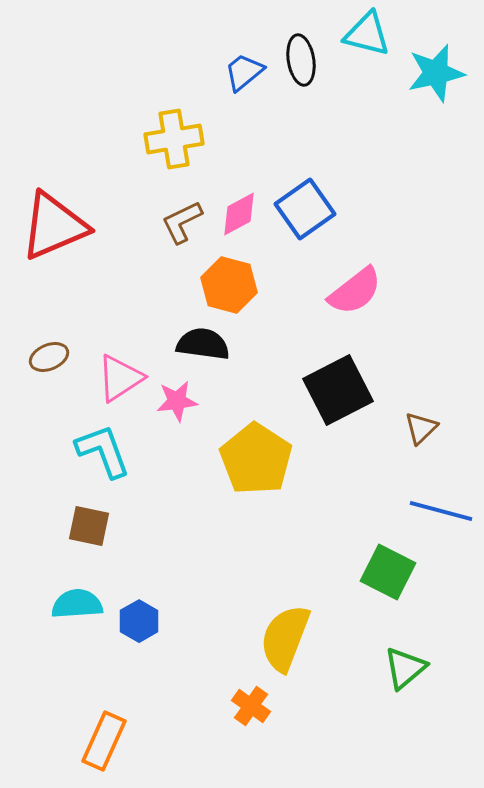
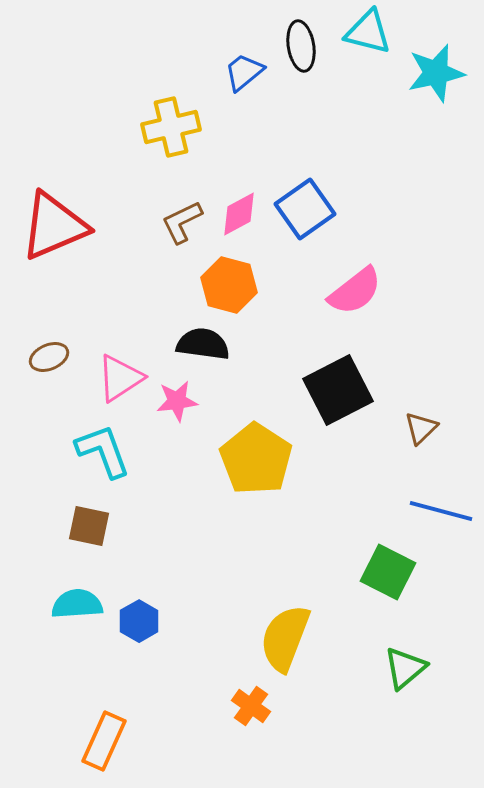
cyan triangle: moved 1 px right, 2 px up
black ellipse: moved 14 px up
yellow cross: moved 3 px left, 12 px up; rotated 4 degrees counterclockwise
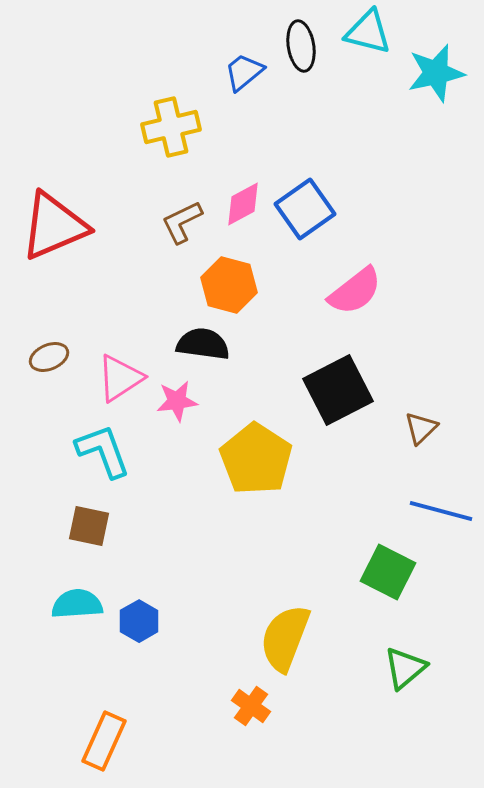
pink diamond: moved 4 px right, 10 px up
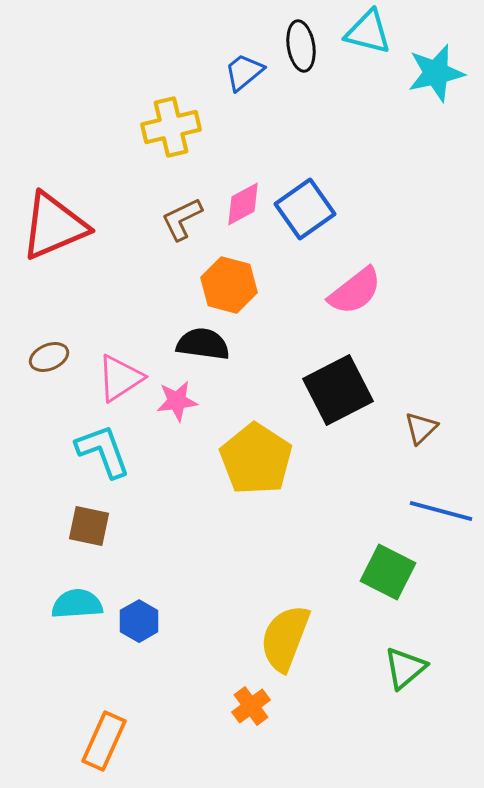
brown L-shape: moved 3 px up
orange cross: rotated 18 degrees clockwise
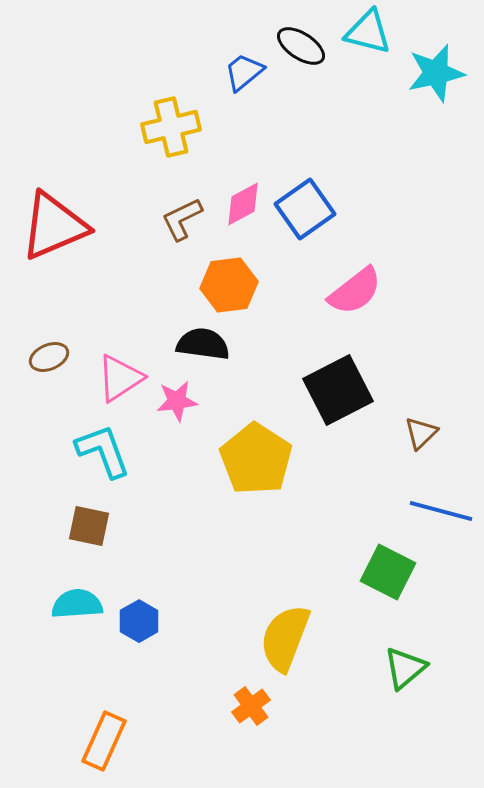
black ellipse: rotated 48 degrees counterclockwise
orange hexagon: rotated 22 degrees counterclockwise
brown triangle: moved 5 px down
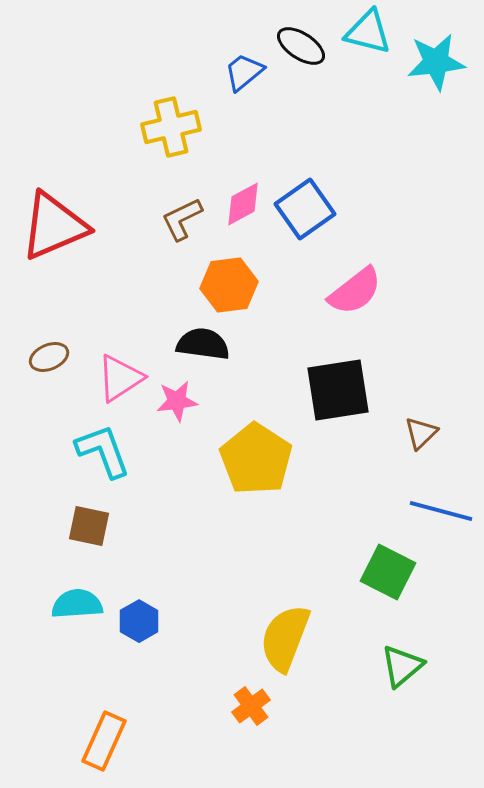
cyan star: moved 11 px up; rotated 6 degrees clockwise
black square: rotated 18 degrees clockwise
green triangle: moved 3 px left, 2 px up
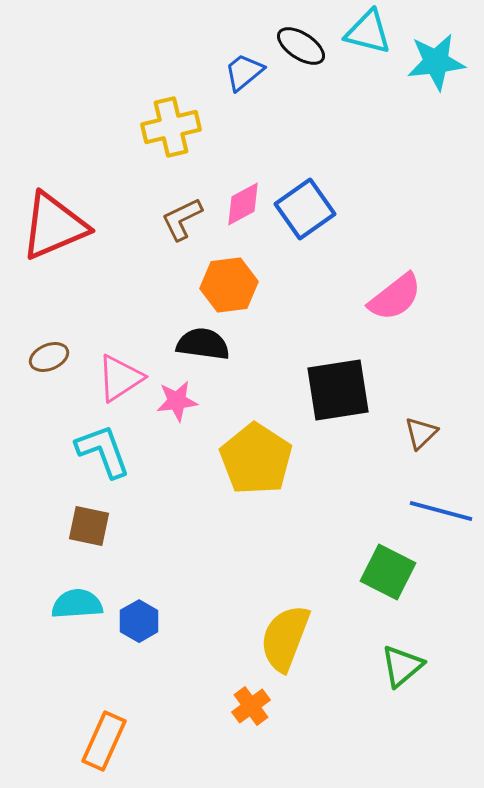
pink semicircle: moved 40 px right, 6 px down
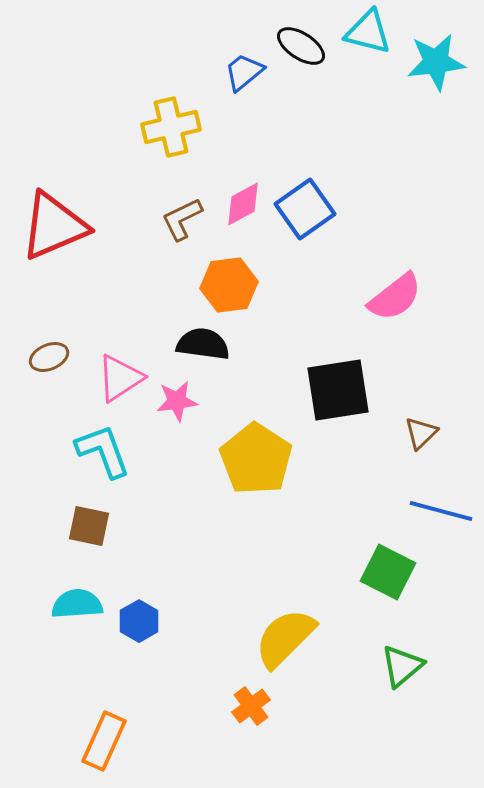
yellow semicircle: rotated 24 degrees clockwise
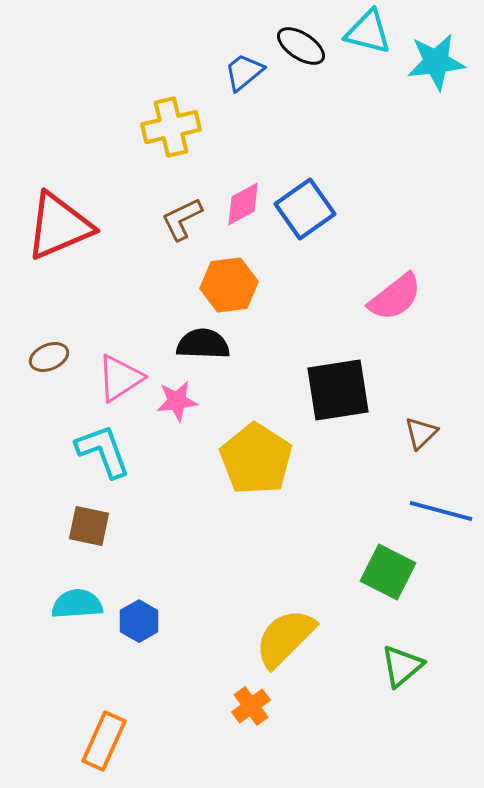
red triangle: moved 5 px right
black semicircle: rotated 6 degrees counterclockwise
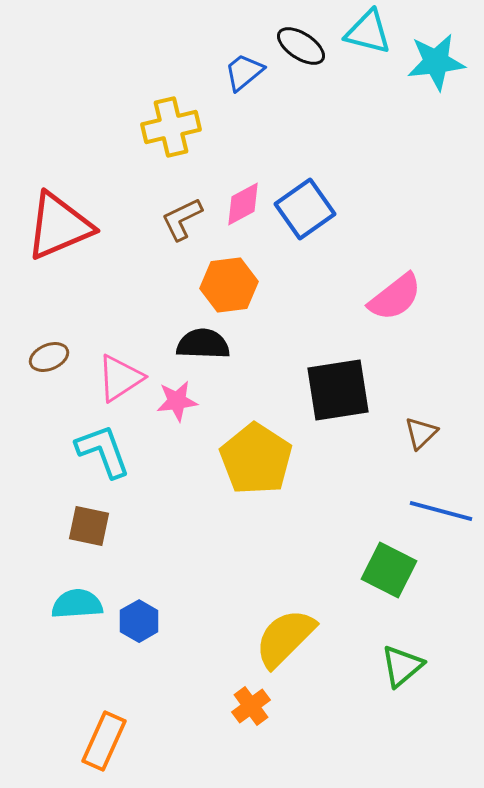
green square: moved 1 px right, 2 px up
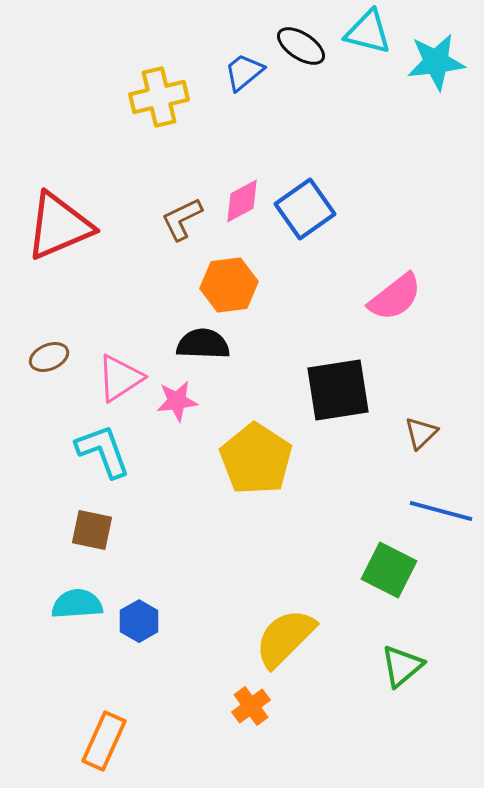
yellow cross: moved 12 px left, 30 px up
pink diamond: moved 1 px left, 3 px up
brown square: moved 3 px right, 4 px down
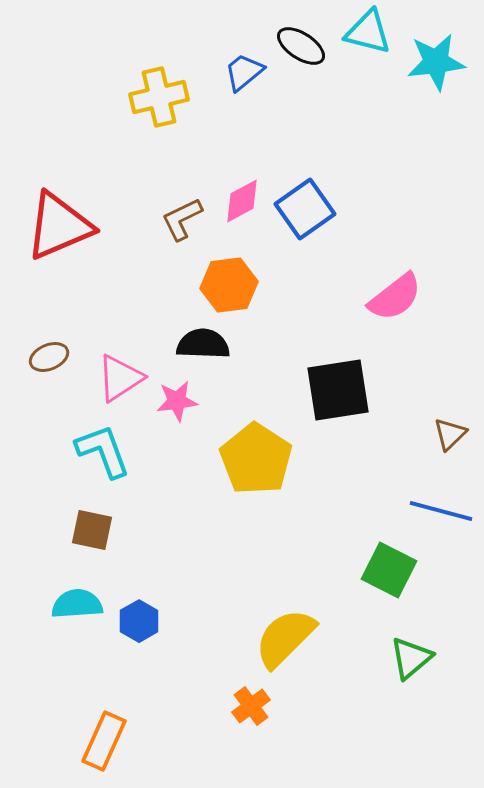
brown triangle: moved 29 px right, 1 px down
green triangle: moved 9 px right, 8 px up
